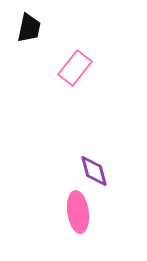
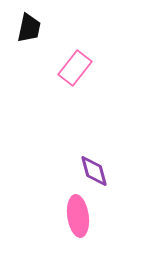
pink ellipse: moved 4 px down
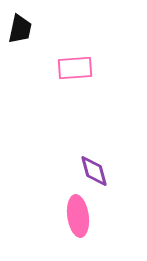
black trapezoid: moved 9 px left, 1 px down
pink rectangle: rotated 48 degrees clockwise
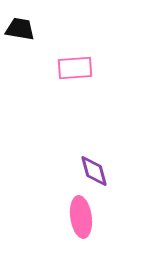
black trapezoid: rotated 92 degrees counterclockwise
pink ellipse: moved 3 px right, 1 px down
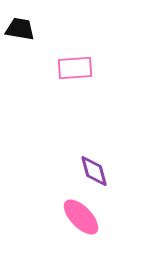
pink ellipse: rotated 36 degrees counterclockwise
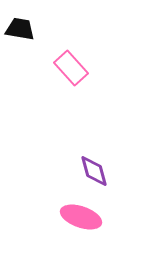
pink rectangle: moved 4 px left; rotated 52 degrees clockwise
pink ellipse: rotated 27 degrees counterclockwise
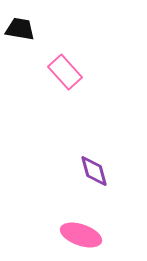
pink rectangle: moved 6 px left, 4 px down
pink ellipse: moved 18 px down
